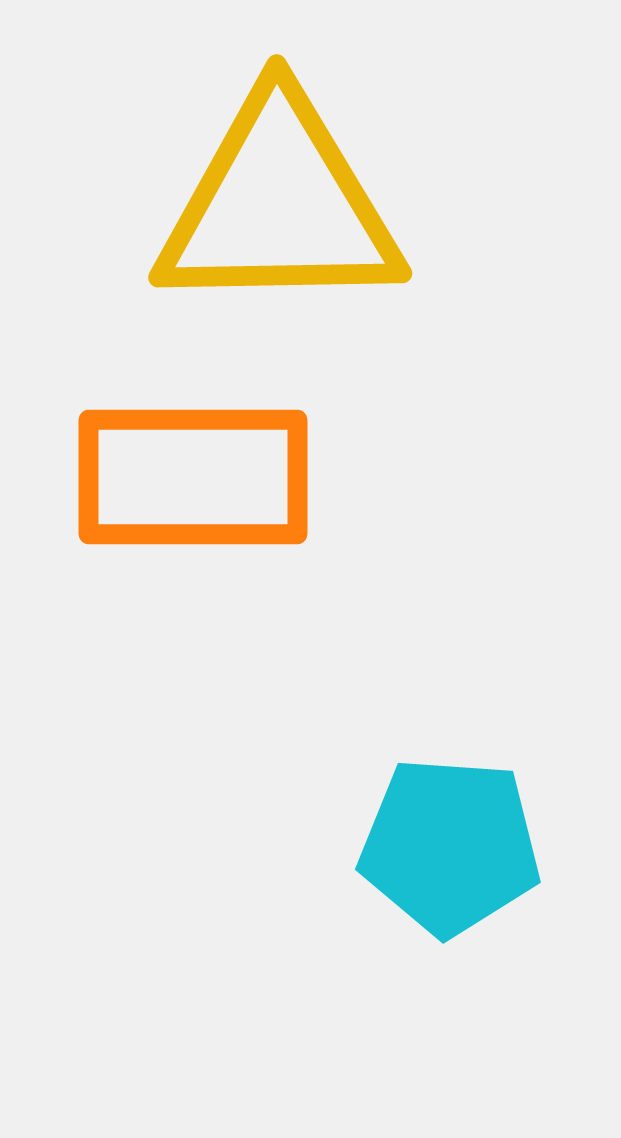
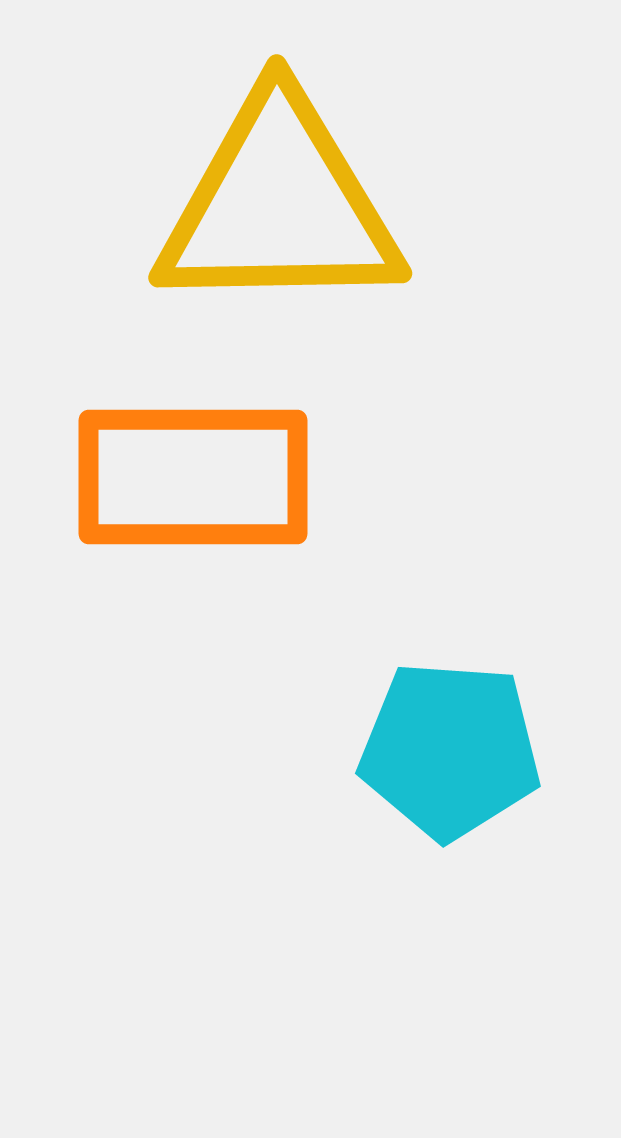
cyan pentagon: moved 96 px up
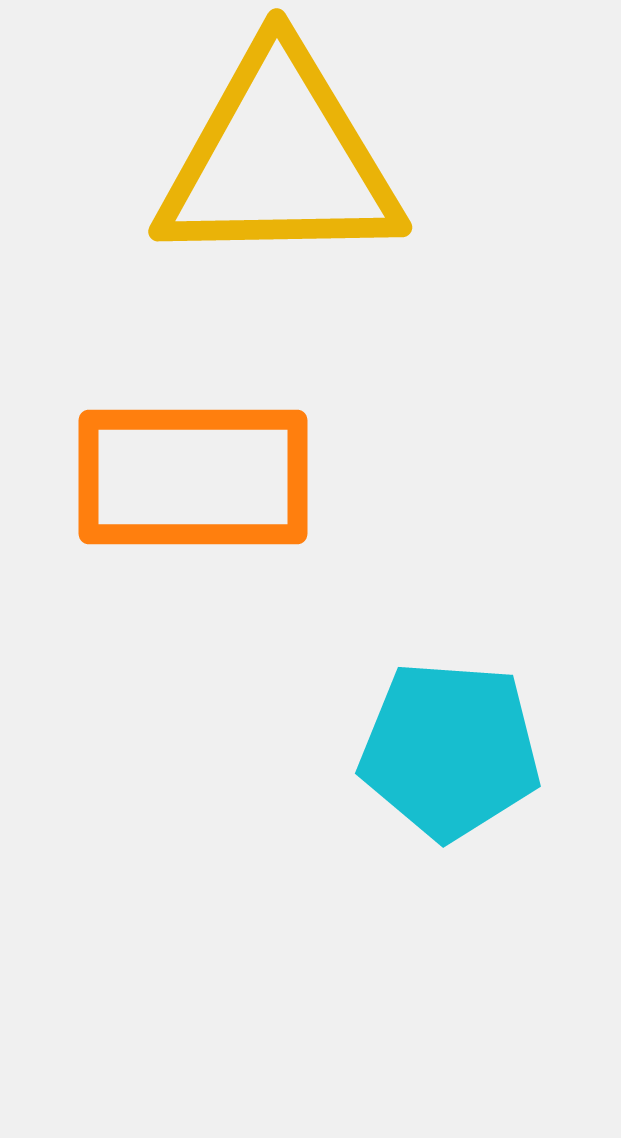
yellow triangle: moved 46 px up
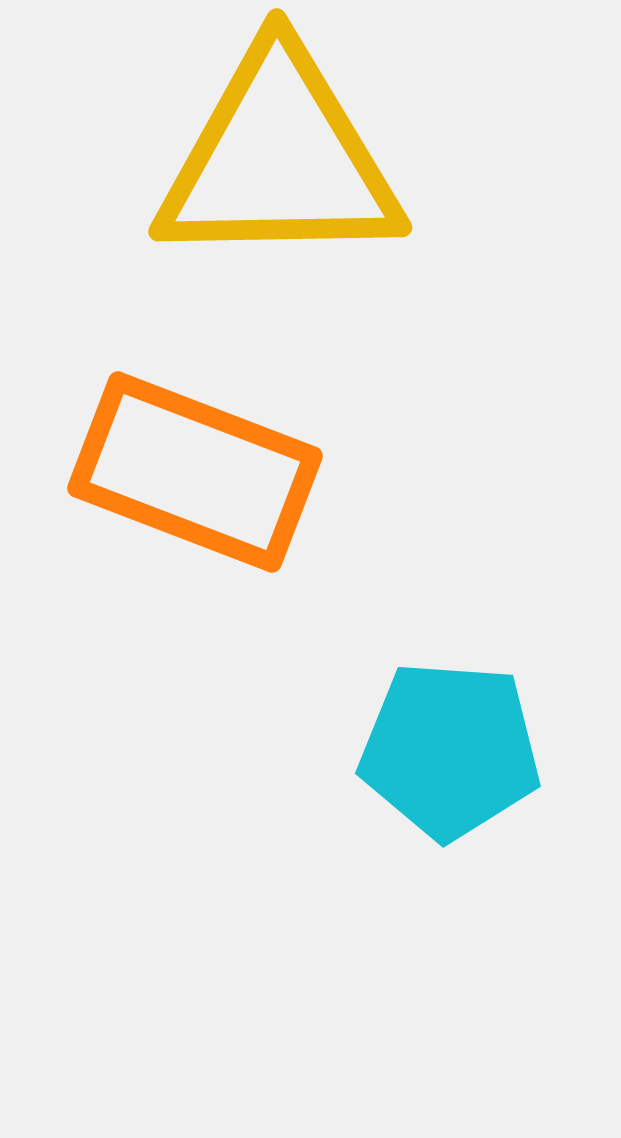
orange rectangle: moved 2 px right, 5 px up; rotated 21 degrees clockwise
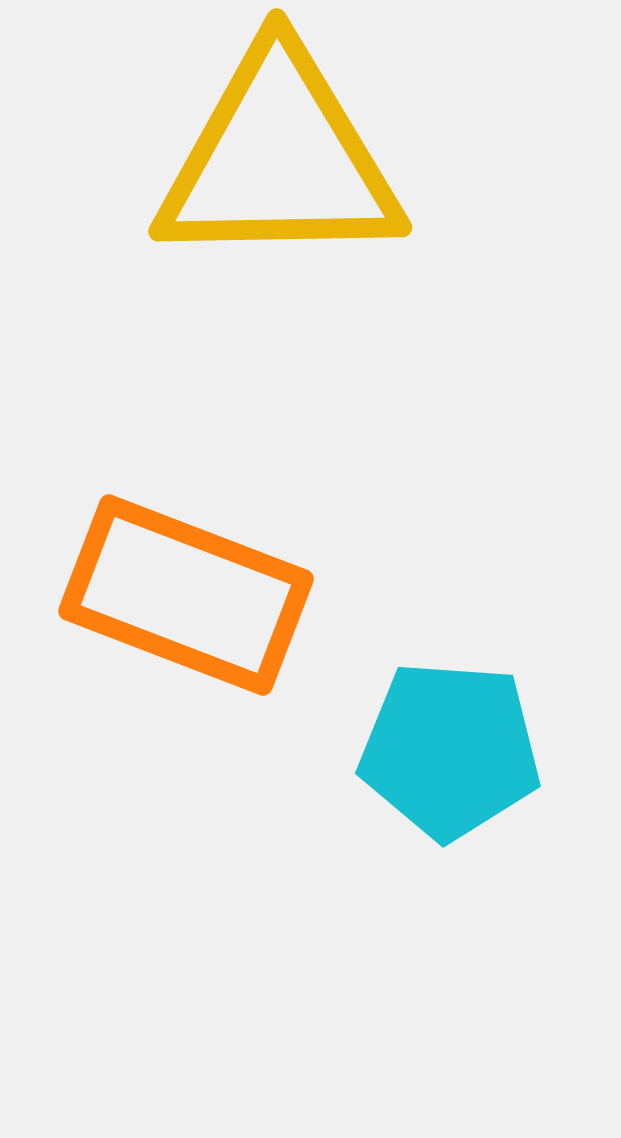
orange rectangle: moved 9 px left, 123 px down
